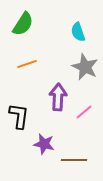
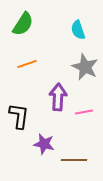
cyan semicircle: moved 2 px up
pink line: rotated 30 degrees clockwise
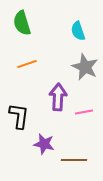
green semicircle: moved 1 px left, 1 px up; rotated 130 degrees clockwise
cyan semicircle: moved 1 px down
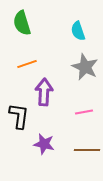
purple arrow: moved 14 px left, 5 px up
brown line: moved 13 px right, 10 px up
